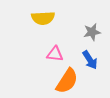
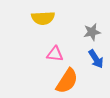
blue arrow: moved 6 px right, 1 px up
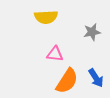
yellow semicircle: moved 3 px right, 1 px up
blue arrow: moved 19 px down
